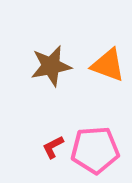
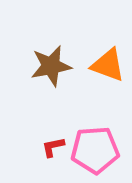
red L-shape: rotated 15 degrees clockwise
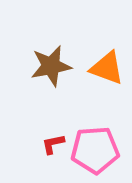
orange triangle: moved 1 px left, 3 px down
red L-shape: moved 3 px up
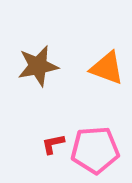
brown star: moved 13 px left
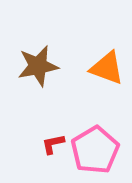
pink pentagon: rotated 27 degrees counterclockwise
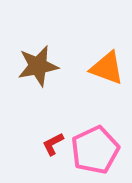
red L-shape: rotated 15 degrees counterclockwise
pink pentagon: rotated 6 degrees clockwise
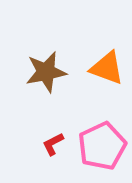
brown star: moved 8 px right, 6 px down
pink pentagon: moved 7 px right, 4 px up
